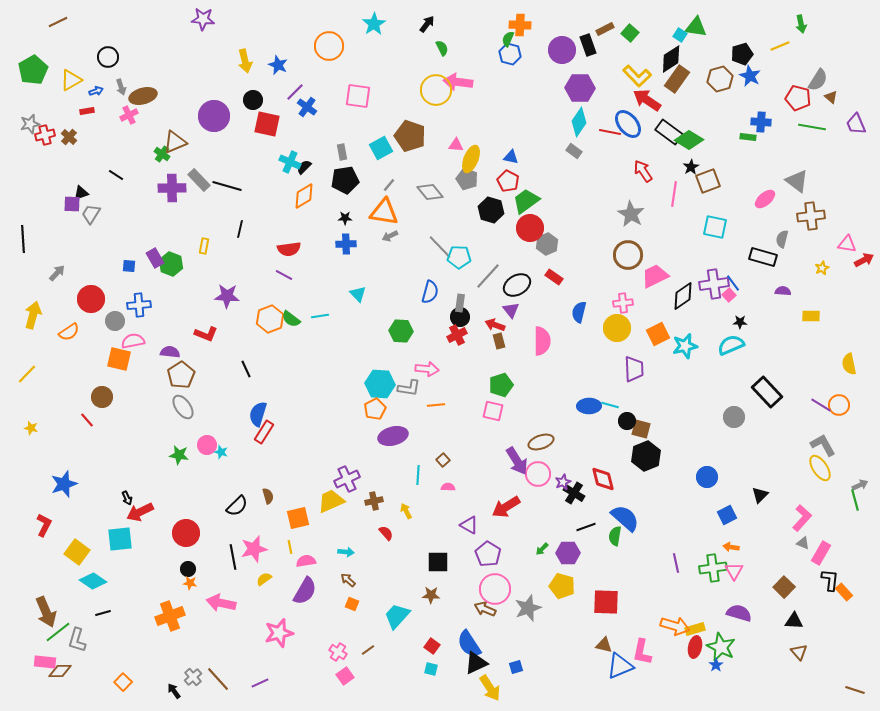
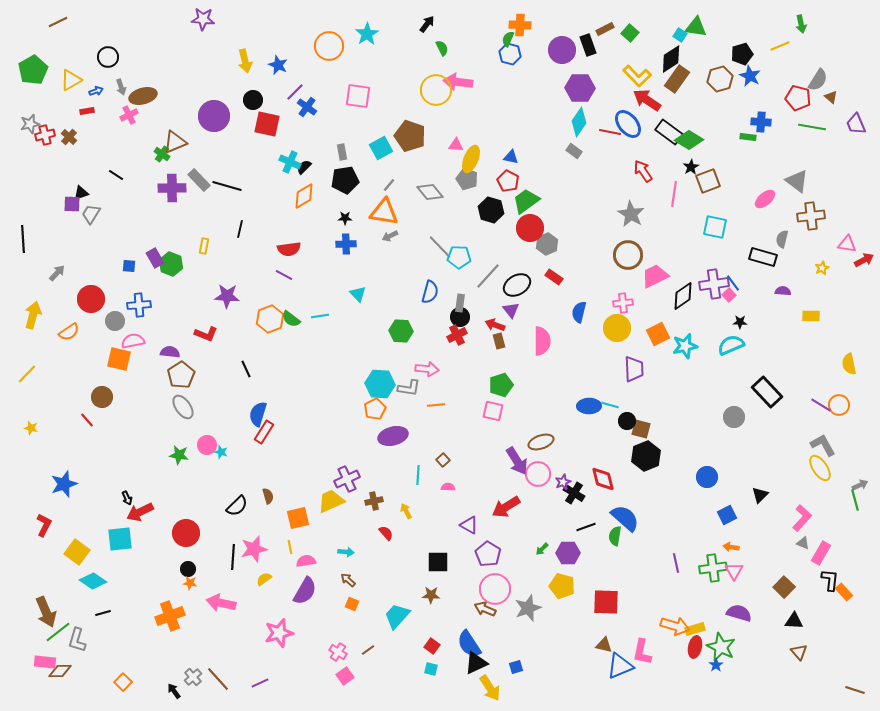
cyan star at (374, 24): moved 7 px left, 10 px down
black line at (233, 557): rotated 15 degrees clockwise
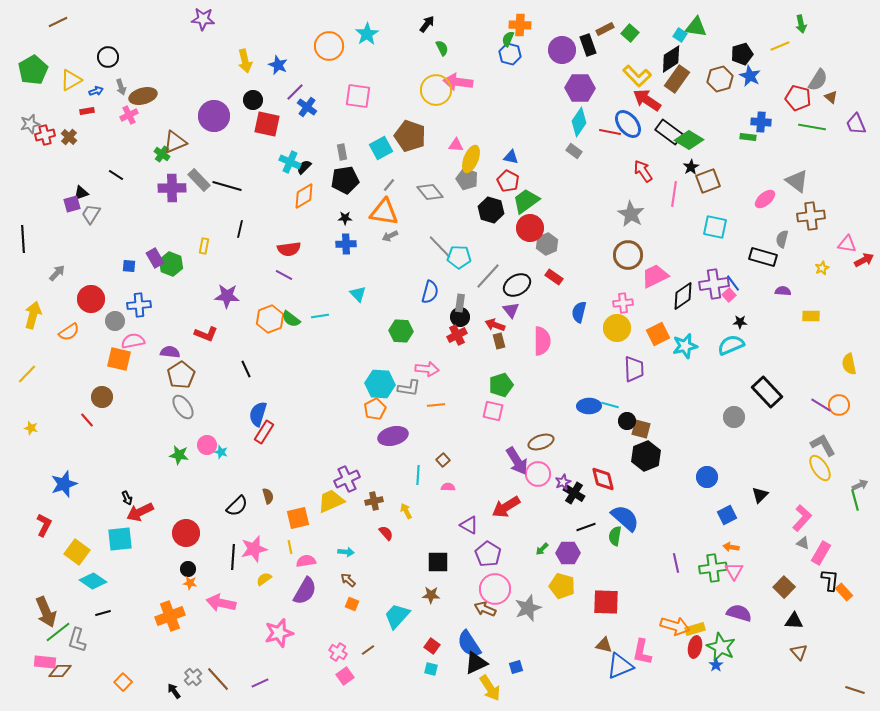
purple square at (72, 204): rotated 18 degrees counterclockwise
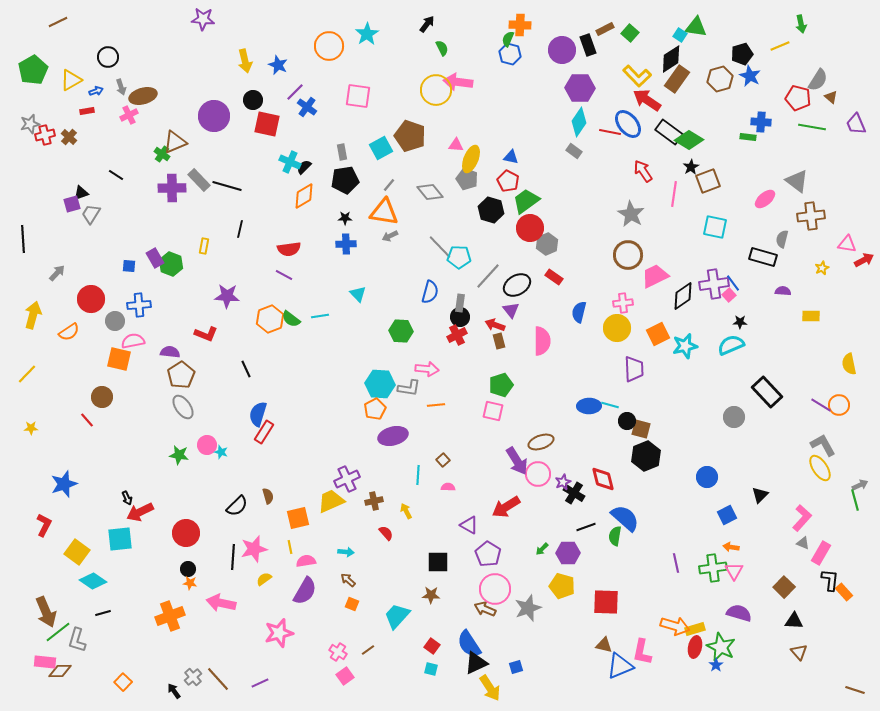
yellow star at (31, 428): rotated 16 degrees counterclockwise
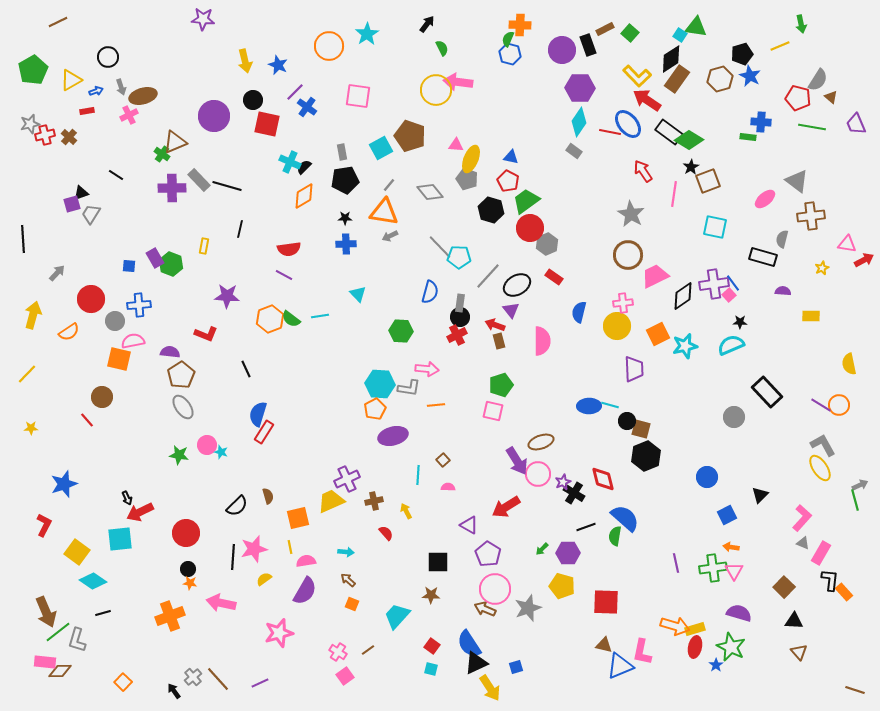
yellow circle at (617, 328): moved 2 px up
green star at (721, 647): moved 10 px right
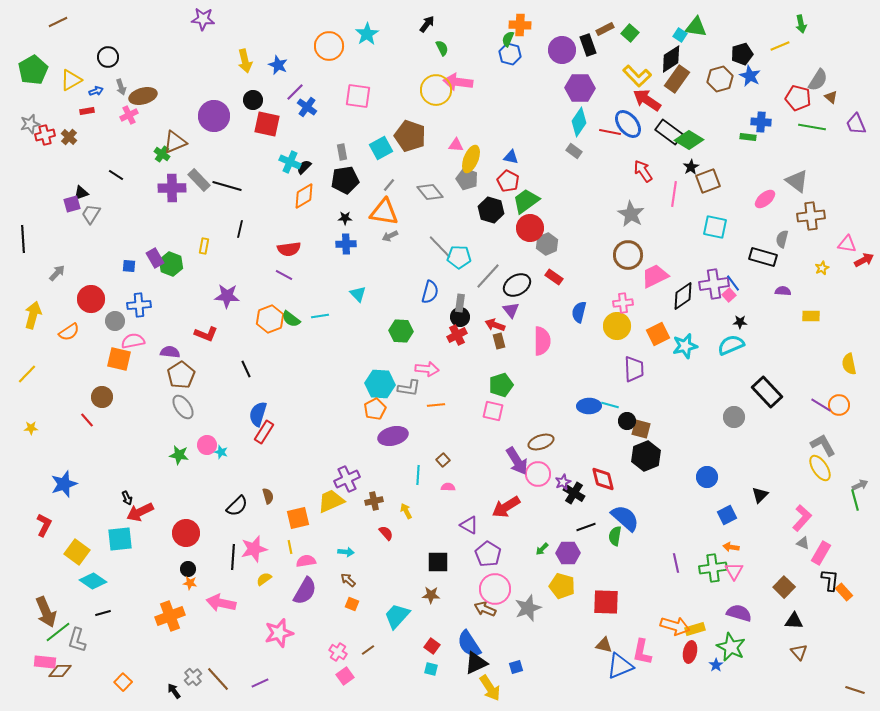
red ellipse at (695, 647): moved 5 px left, 5 px down
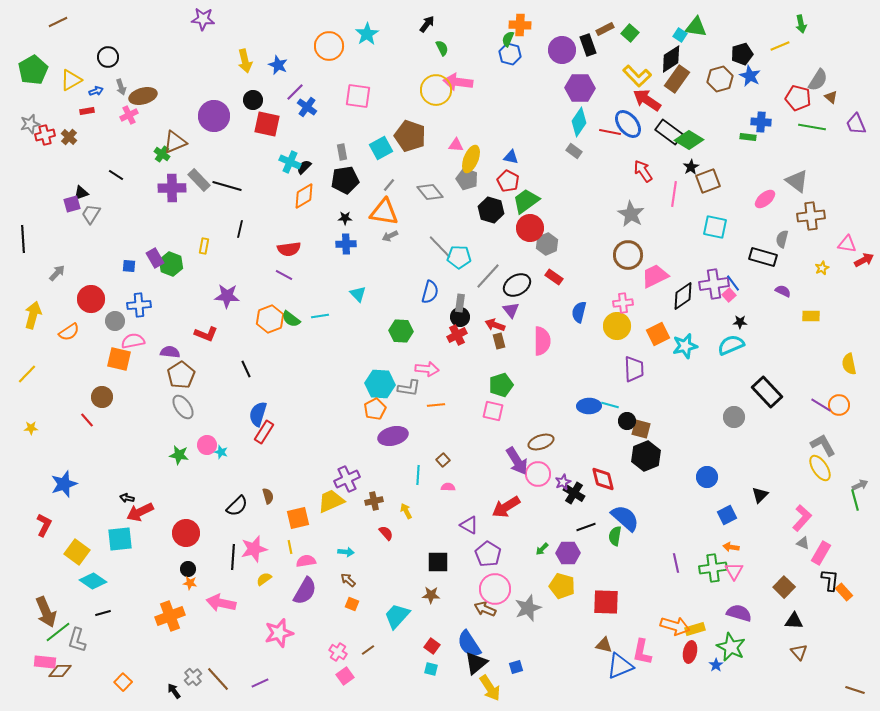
purple semicircle at (783, 291): rotated 21 degrees clockwise
black arrow at (127, 498): rotated 128 degrees clockwise
black triangle at (476, 663): rotated 15 degrees counterclockwise
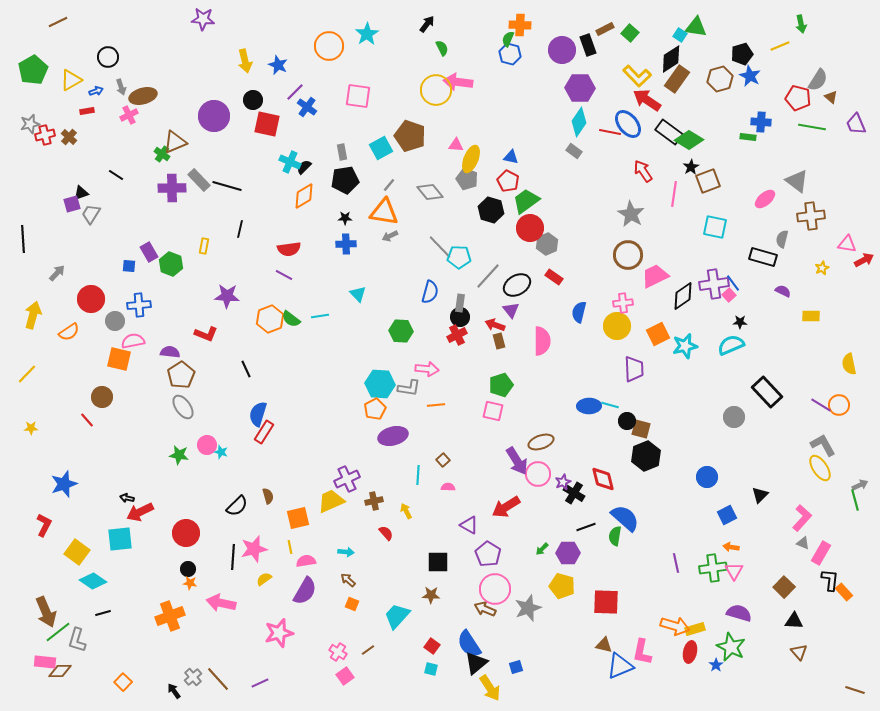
purple rectangle at (155, 258): moved 6 px left, 6 px up
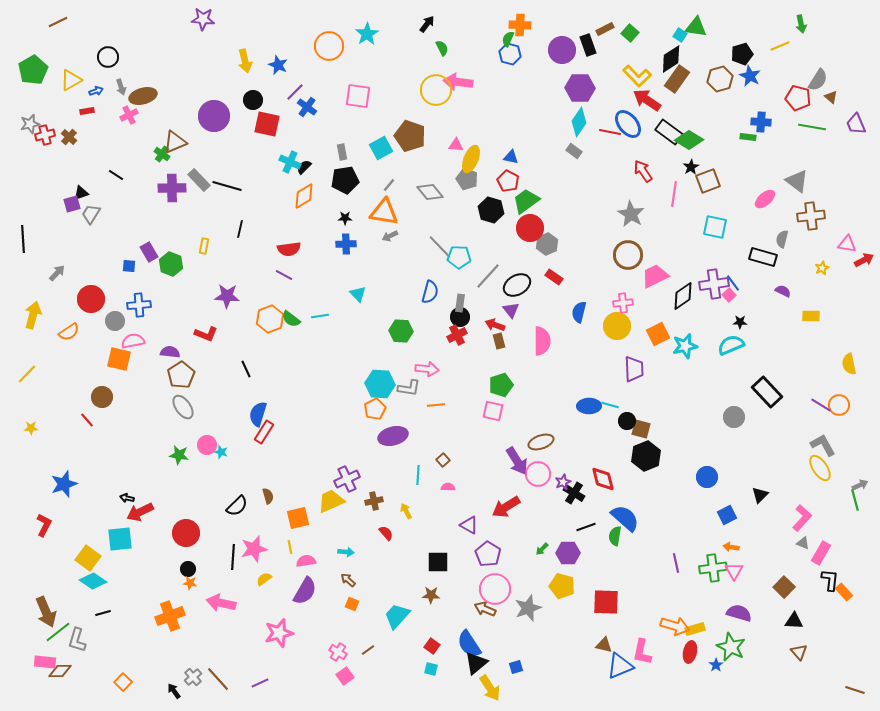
yellow square at (77, 552): moved 11 px right, 6 px down
